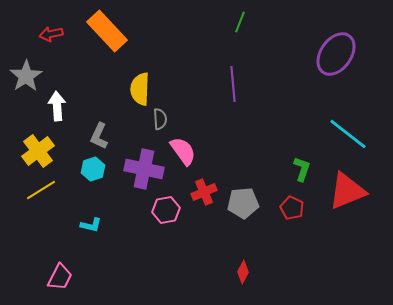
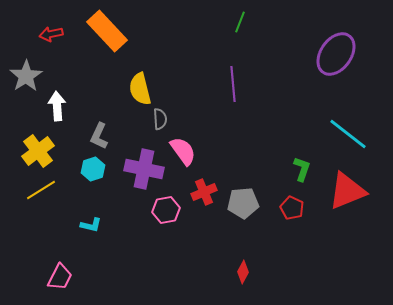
yellow semicircle: rotated 16 degrees counterclockwise
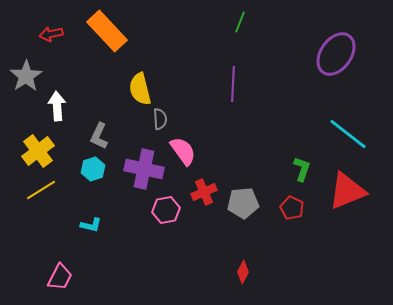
purple line: rotated 8 degrees clockwise
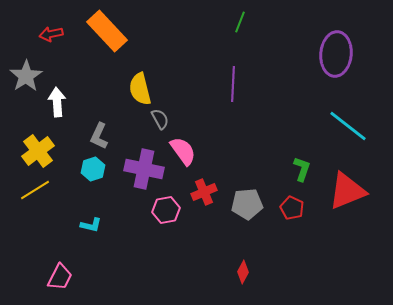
purple ellipse: rotated 30 degrees counterclockwise
white arrow: moved 4 px up
gray semicircle: rotated 25 degrees counterclockwise
cyan line: moved 8 px up
yellow line: moved 6 px left
gray pentagon: moved 4 px right, 1 px down
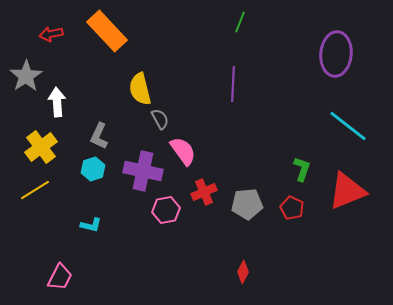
yellow cross: moved 3 px right, 4 px up
purple cross: moved 1 px left, 2 px down
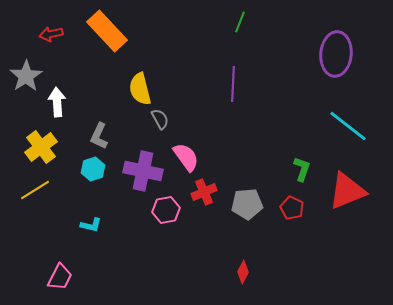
pink semicircle: moved 3 px right, 6 px down
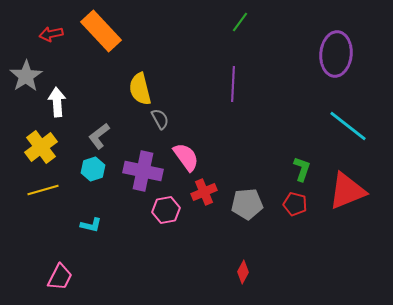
green line: rotated 15 degrees clockwise
orange rectangle: moved 6 px left
gray L-shape: rotated 28 degrees clockwise
yellow line: moved 8 px right; rotated 16 degrees clockwise
red pentagon: moved 3 px right, 4 px up; rotated 10 degrees counterclockwise
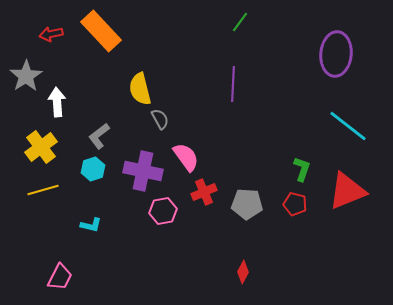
gray pentagon: rotated 8 degrees clockwise
pink hexagon: moved 3 px left, 1 px down
